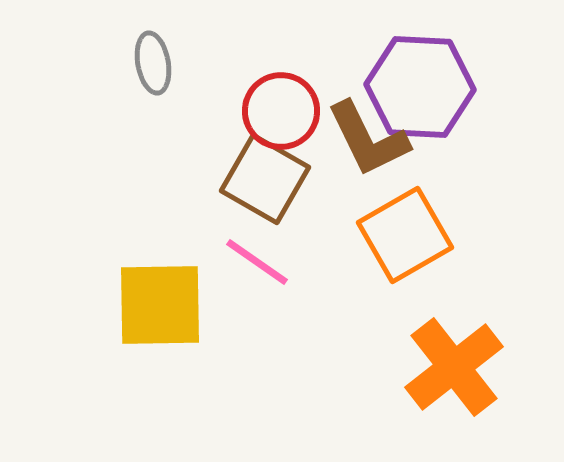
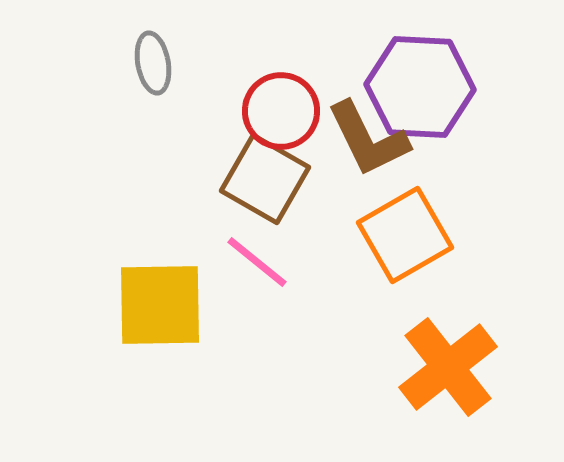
pink line: rotated 4 degrees clockwise
orange cross: moved 6 px left
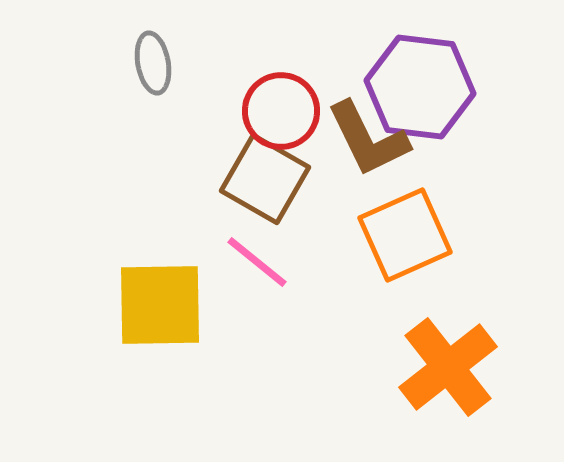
purple hexagon: rotated 4 degrees clockwise
orange square: rotated 6 degrees clockwise
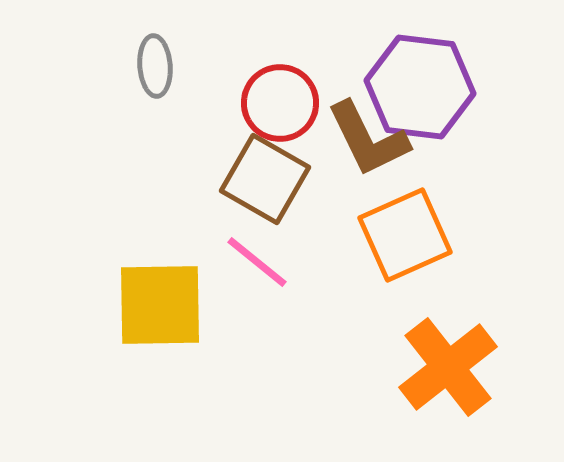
gray ellipse: moved 2 px right, 3 px down; rotated 6 degrees clockwise
red circle: moved 1 px left, 8 px up
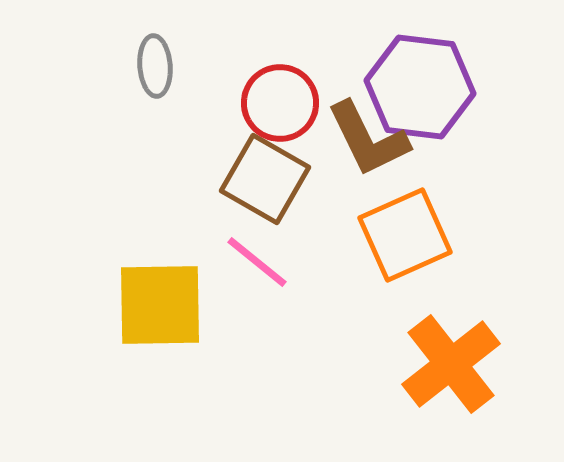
orange cross: moved 3 px right, 3 px up
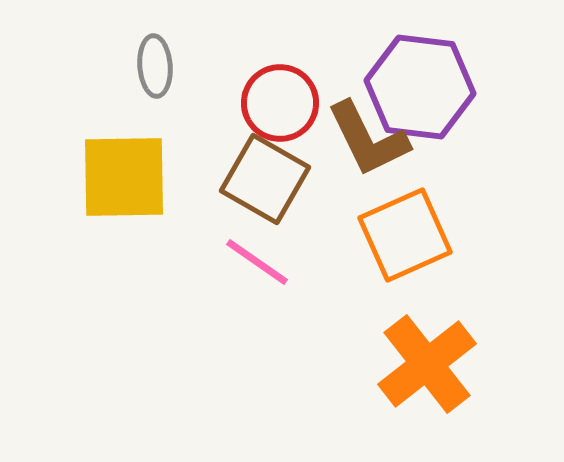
pink line: rotated 4 degrees counterclockwise
yellow square: moved 36 px left, 128 px up
orange cross: moved 24 px left
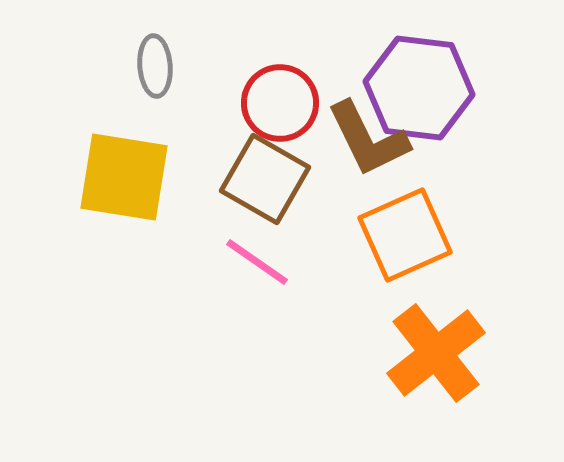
purple hexagon: moved 1 px left, 1 px down
yellow square: rotated 10 degrees clockwise
orange cross: moved 9 px right, 11 px up
